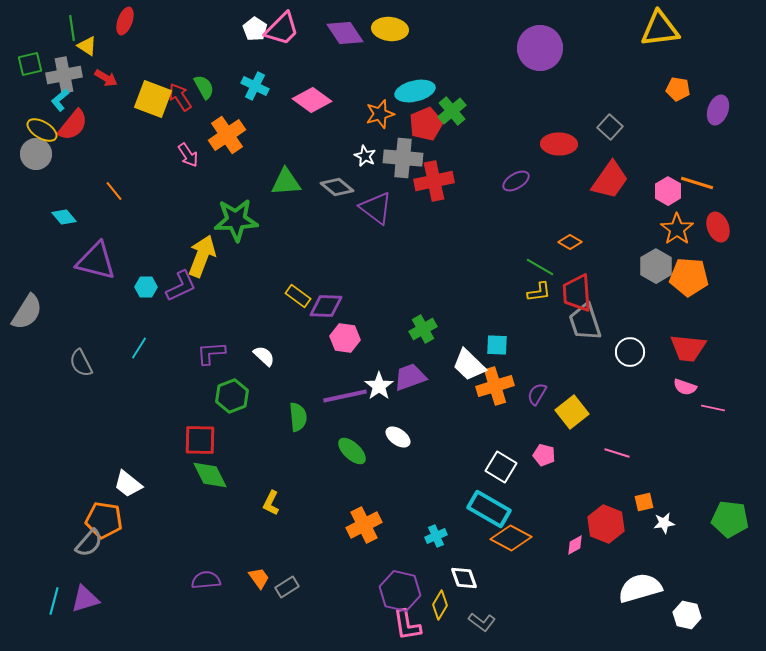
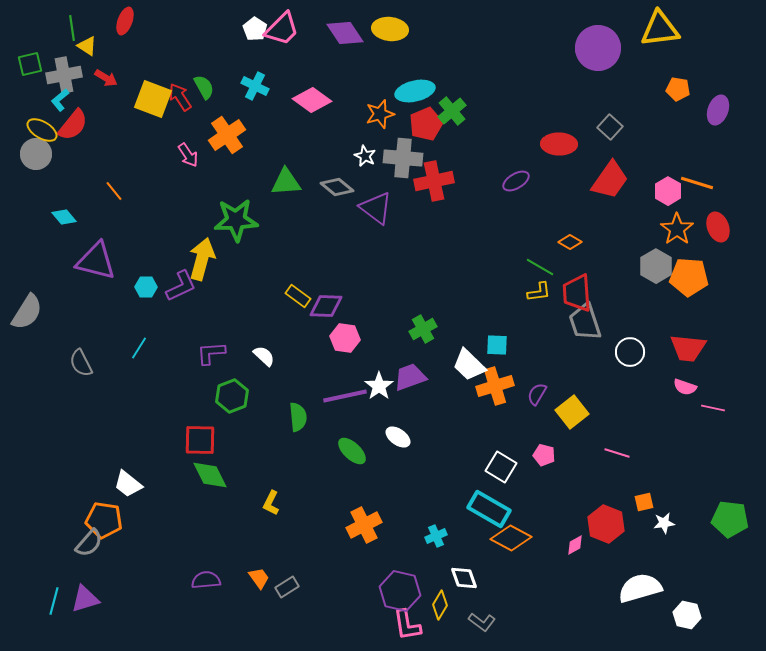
purple circle at (540, 48): moved 58 px right
yellow arrow at (202, 256): moved 3 px down; rotated 6 degrees counterclockwise
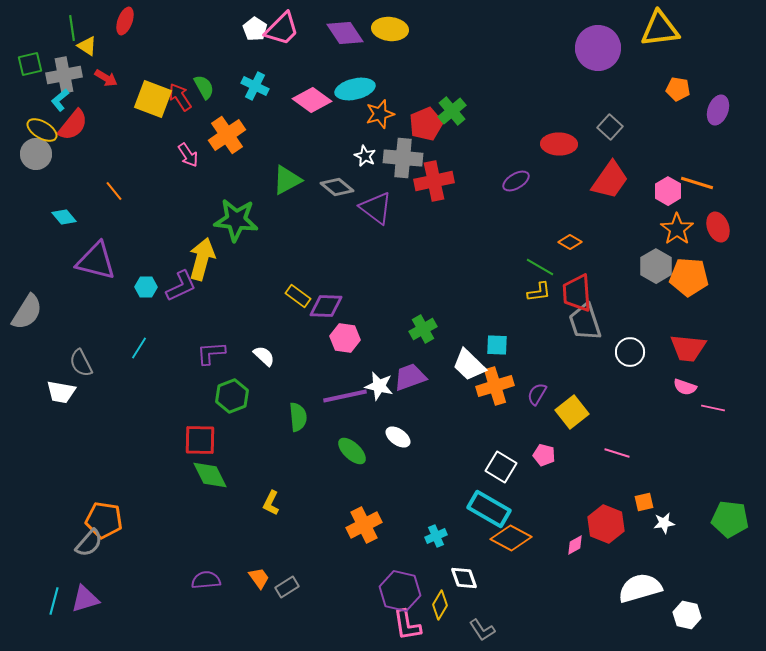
cyan ellipse at (415, 91): moved 60 px left, 2 px up
green triangle at (286, 182): moved 1 px right, 2 px up; rotated 24 degrees counterclockwise
green star at (236, 220): rotated 9 degrees clockwise
white star at (379, 386): rotated 24 degrees counterclockwise
white trapezoid at (128, 484): moved 67 px left, 92 px up; rotated 28 degrees counterclockwise
gray L-shape at (482, 622): moved 8 px down; rotated 20 degrees clockwise
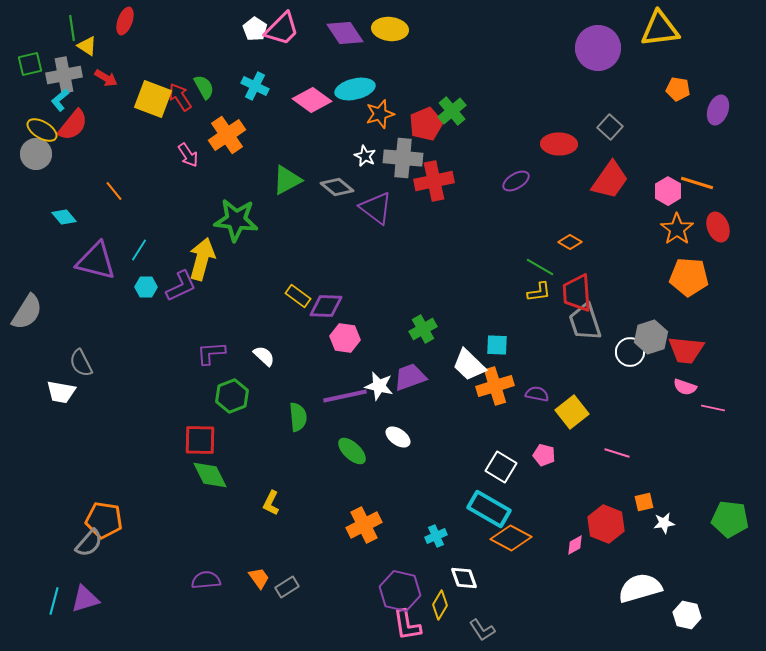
gray hexagon at (656, 266): moved 5 px left, 71 px down; rotated 12 degrees clockwise
cyan line at (139, 348): moved 98 px up
red trapezoid at (688, 348): moved 2 px left, 2 px down
purple semicircle at (537, 394): rotated 70 degrees clockwise
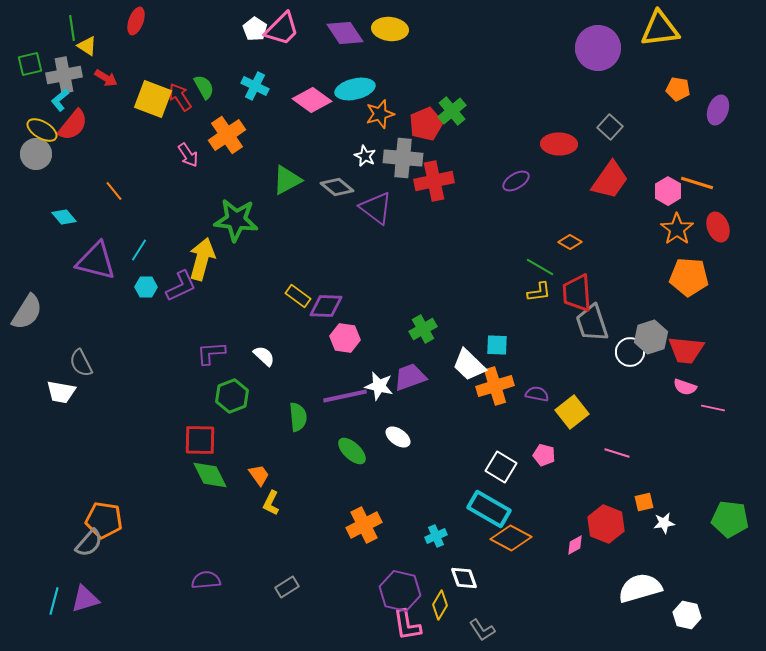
red ellipse at (125, 21): moved 11 px right
gray trapezoid at (585, 322): moved 7 px right, 1 px down
orange trapezoid at (259, 578): moved 103 px up
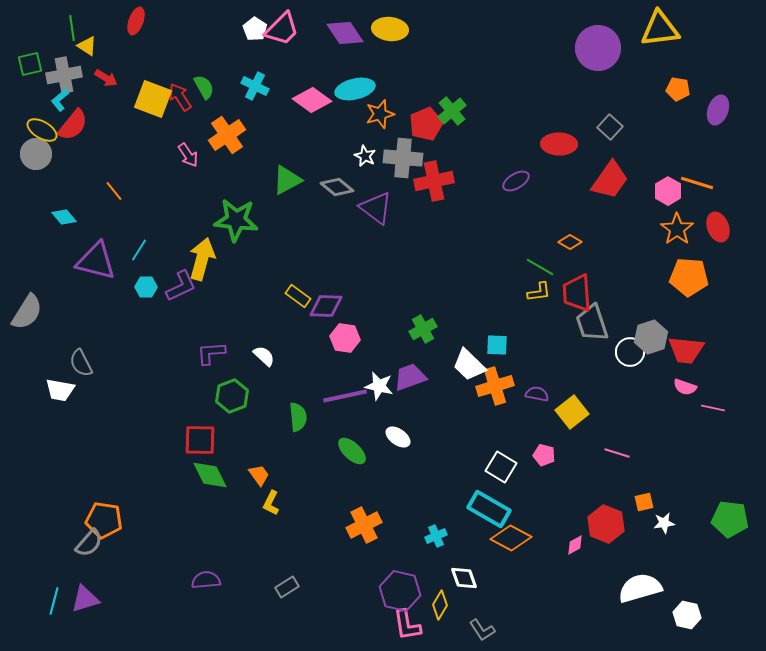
white trapezoid at (61, 392): moved 1 px left, 2 px up
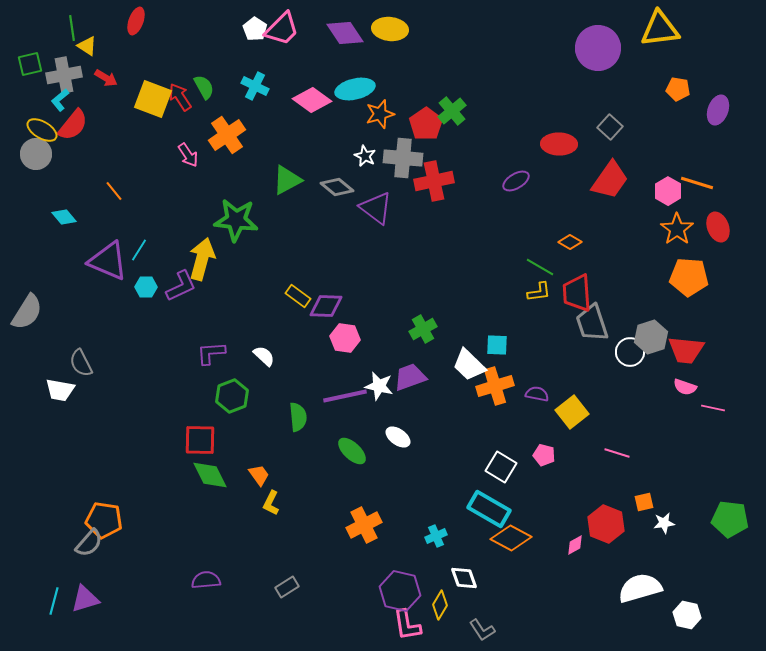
red pentagon at (426, 124): rotated 12 degrees counterclockwise
purple triangle at (96, 261): moved 12 px right; rotated 9 degrees clockwise
